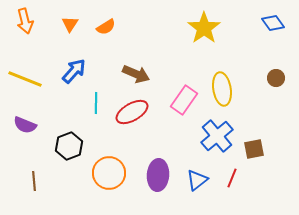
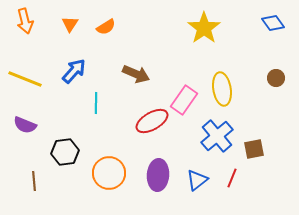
red ellipse: moved 20 px right, 9 px down
black hexagon: moved 4 px left, 6 px down; rotated 12 degrees clockwise
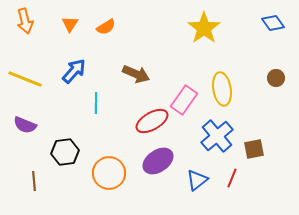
purple ellipse: moved 14 px up; rotated 52 degrees clockwise
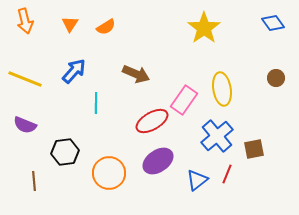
red line: moved 5 px left, 4 px up
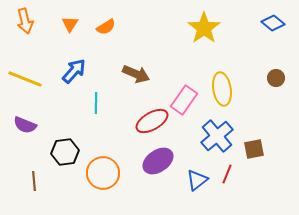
blue diamond: rotated 15 degrees counterclockwise
orange circle: moved 6 px left
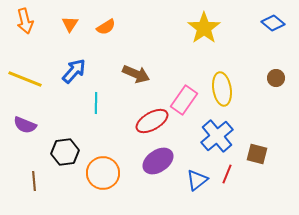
brown square: moved 3 px right, 5 px down; rotated 25 degrees clockwise
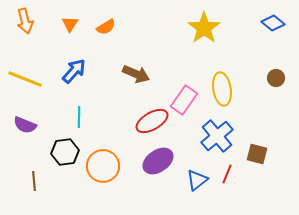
cyan line: moved 17 px left, 14 px down
orange circle: moved 7 px up
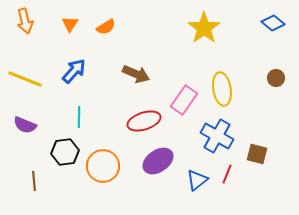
red ellipse: moved 8 px left; rotated 12 degrees clockwise
blue cross: rotated 20 degrees counterclockwise
